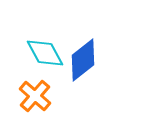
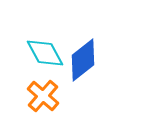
orange cross: moved 8 px right
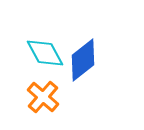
orange cross: moved 1 px down
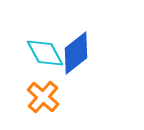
blue diamond: moved 7 px left, 7 px up
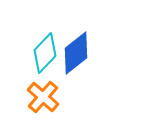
cyan diamond: rotated 72 degrees clockwise
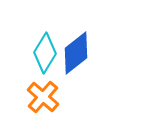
cyan diamond: rotated 12 degrees counterclockwise
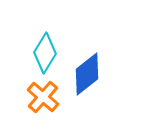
blue diamond: moved 11 px right, 21 px down
